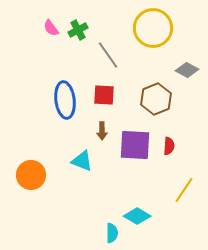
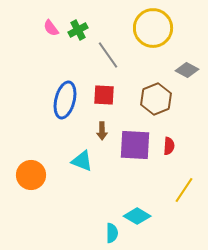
blue ellipse: rotated 21 degrees clockwise
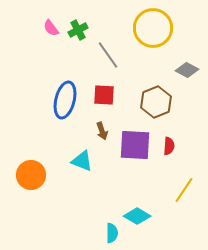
brown hexagon: moved 3 px down
brown arrow: rotated 18 degrees counterclockwise
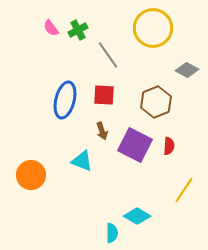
purple square: rotated 24 degrees clockwise
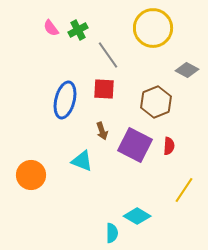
red square: moved 6 px up
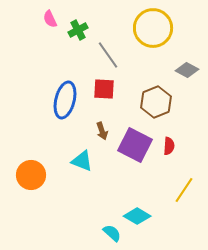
pink semicircle: moved 1 px left, 9 px up; rotated 12 degrees clockwise
cyan semicircle: rotated 48 degrees counterclockwise
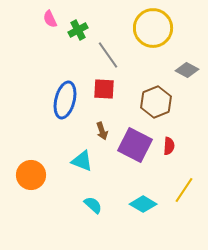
cyan diamond: moved 6 px right, 12 px up
cyan semicircle: moved 19 px left, 28 px up
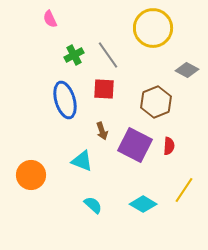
green cross: moved 4 px left, 25 px down
blue ellipse: rotated 30 degrees counterclockwise
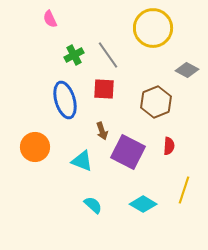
purple square: moved 7 px left, 7 px down
orange circle: moved 4 px right, 28 px up
yellow line: rotated 16 degrees counterclockwise
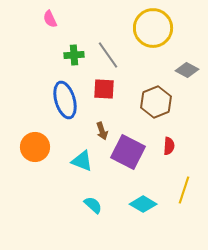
green cross: rotated 24 degrees clockwise
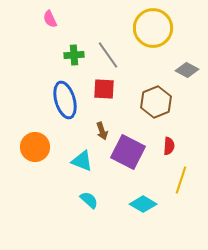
yellow line: moved 3 px left, 10 px up
cyan semicircle: moved 4 px left, 5 px up
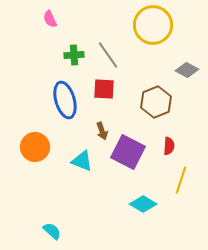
yellow circle: moved 3 px up
cyan semicircle: moved 37 px left, 31 px down
